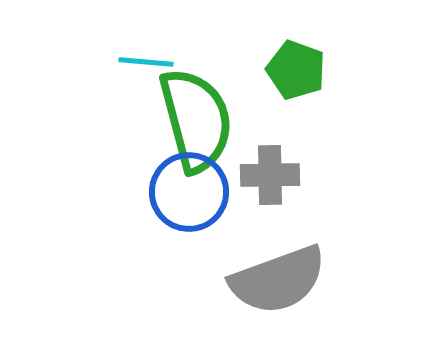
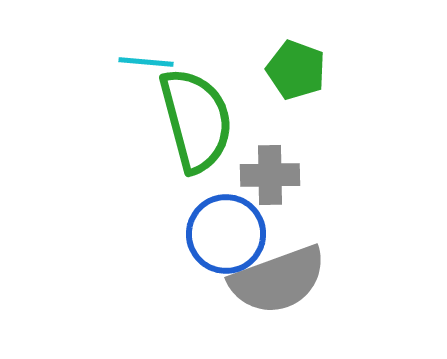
blue circle: moved 37 px right, 42 px down
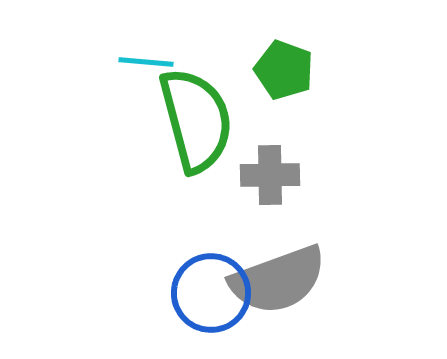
green pentagon: moved 12 px left
blue circle: moved 15 px left, 59 px down
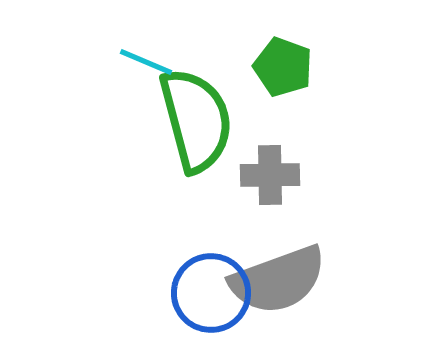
cyan line: rotated 18 degrees clockwise
green pentagon: moved 1 px left, 3 px up
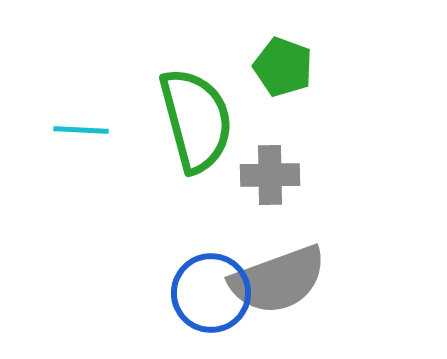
cyan line: moved 65 px left, 68 px down; rotated 20 degrees counterclockwise
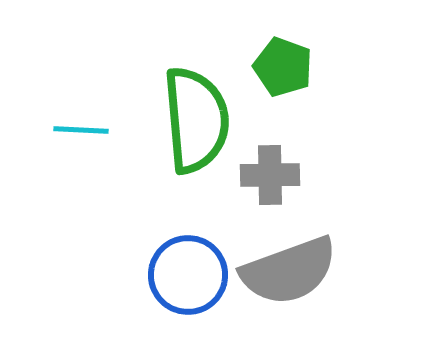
green semicircle: rotated 10 degrees clockwise
gray semicircle: moved 11 px right, 9 px up
blue circle: moved 23 px left, 18 px up
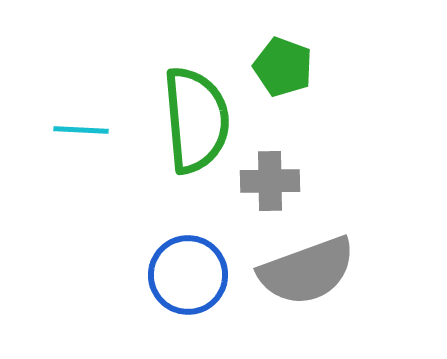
gray cross: moved 6 px down
gray semicircle: moved 18 px right
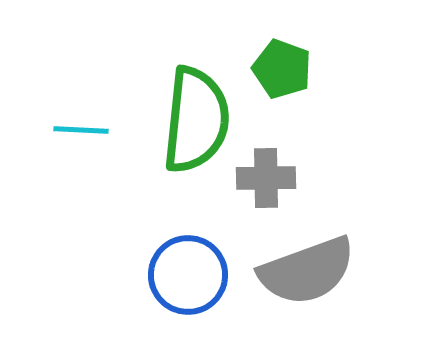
green pentagon: moved 1 px left, 2 px down
green semicircle: rotated 11 degrees clockwise
gray cross: moved 4 px left, 3 px up
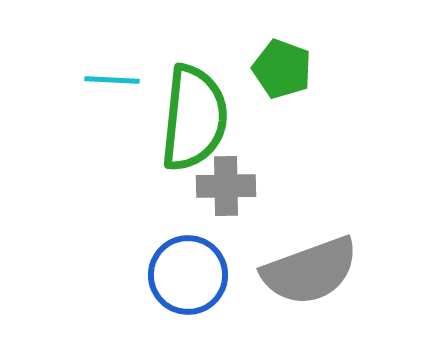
green semicircle: moved 2 px left, 2 px up
cyan line: moved 31 px right, 50 px up
gray cross: moved 40 px left, 8 px down
gray semicircle: moved 3 px right
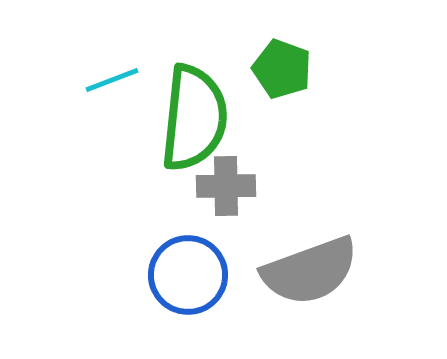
cyan line: rotated 24 degrees counterclockwise
